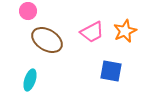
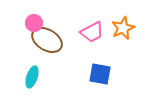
pink circle: moved 6 px right, 12 px down
orange star: moved 2 px left, 3 px up
blue square: moved 11 px left, 3 px down
cyan ellipse: moved 2 px right, 3 px up
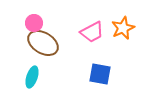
brown ellipse: moved 4 px left, 3 px down
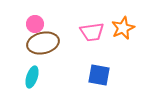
pink circle: moved 1 px right, 1 px down
pink trapezoid: rotated 20 degrees clockwise
brown ellipse: rotated 44 degrees counterclockwise
blue square: moved 1 px left, 1 px down
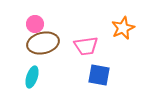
pink trapezoid: moved 6 px left, 14 px down
